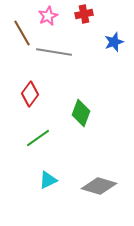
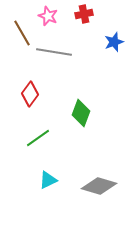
pink star: rotated 24 degrees counterclockwise
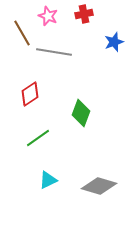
red diamond: rotated 20 degrees clockwise
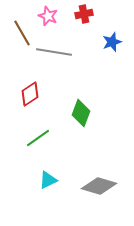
blue star: moved 2 px left
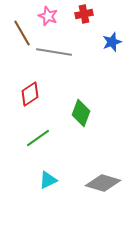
gray diamond: moved 4 px right, 3 px up
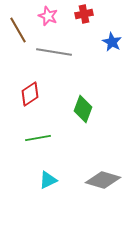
brown line: moved 4 px left, 3 px up
blue star: rotated 24 degrees counterclockwise
green diamond: moved 2 px right, 4 px up
green line: rotated 25 degrees clockwise
gray diamond: moved 3 px up
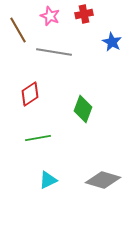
pink star: moved 2 px right
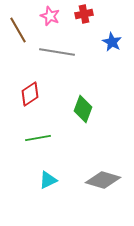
gray line: moved 3 px right
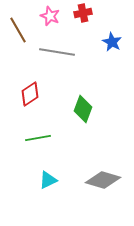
red cross: moved 1 px left, 1 px up
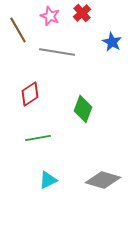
red cross: moved 1 px left; rotated 30 degrees counterclockwise
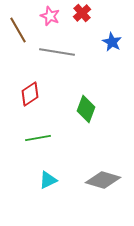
green diamond: moved 3 px right
